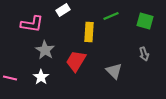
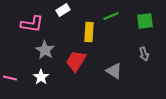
green square: rotated 24 degrees counterclockwise
gray triangle: rotated 12 degrees counterclockwise
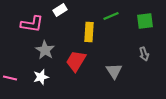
white rectangle: moved 3 px left
gray triangle: rotated 24 degrees clockwise
white star: rotated 21 degrees clockwise
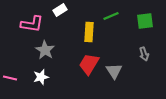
red trapezoid: moved 13 px right, 3 px down
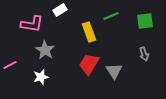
yellow rectangle: rotated 24 degrees counterclockwise
pink line: moved 13 px up; rotated 40 degrees counterclockwise
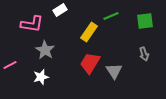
yellow rectangle: rotated 54 degrees clockwise
red trapezoid: moved 1 px right, 1 px up
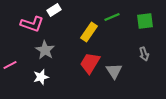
white rectangle: moved 6 px left
green line: moved 1 px right, 1 px down
pink L-shape: rotated 10 degrees clockwise
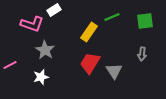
gray arrow: moved 2 px left; rotated 24 degrees clockwise
